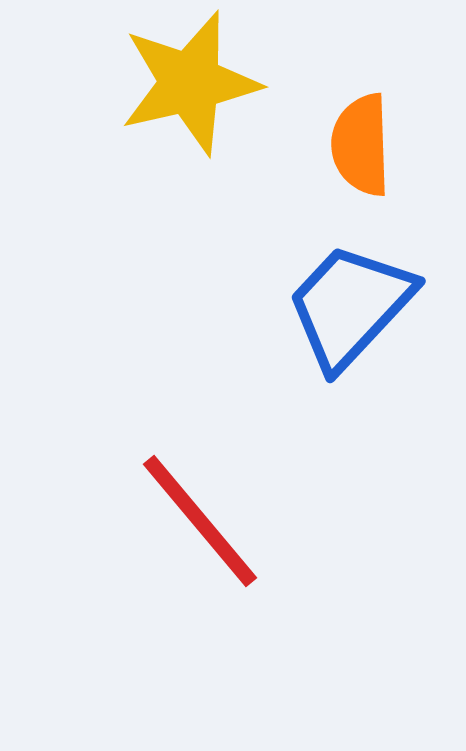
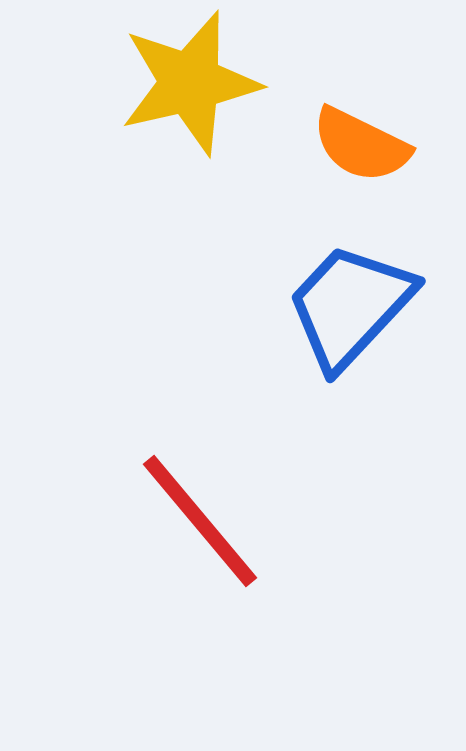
orange semicircle: rotated 62 degrees counterclockwise
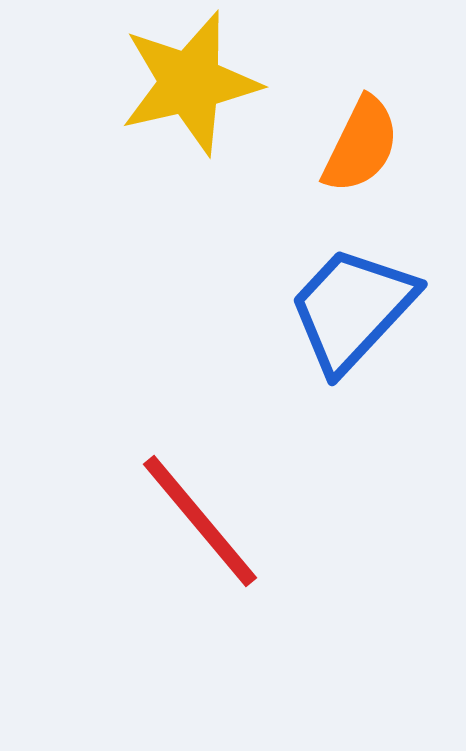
orange semicircle: rotated 90 degrees counterclockwise
blue trapezoid: moved 2 px right, 3 px down
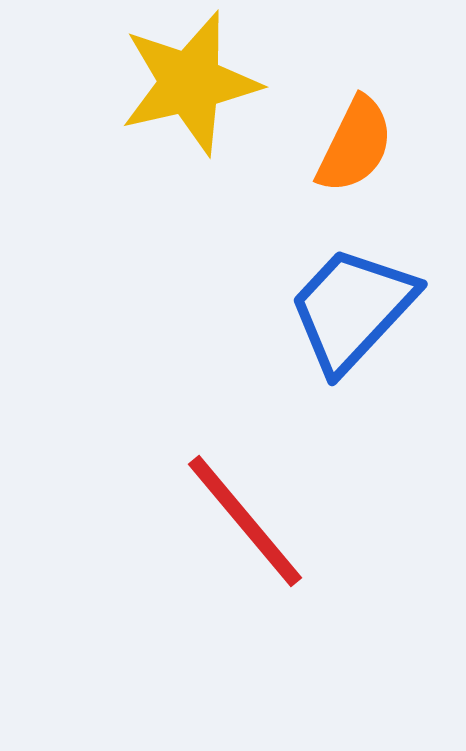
orange semicircle: moved 6 px left
red line: moved 45 px right
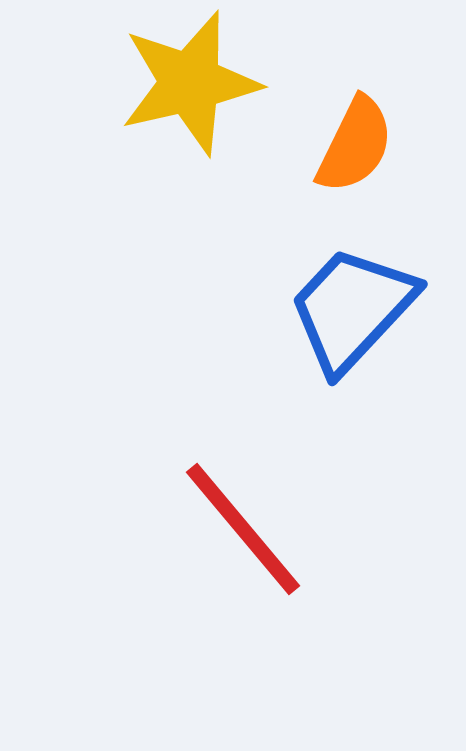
red line: moved 2 px left, 8 px down
